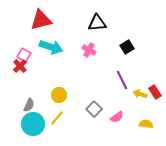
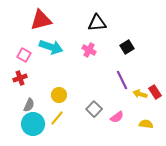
red cross: moved 12 px down; rotated 24 degrees clockwise
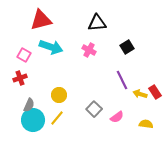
cyan circle: moved 4 px up
